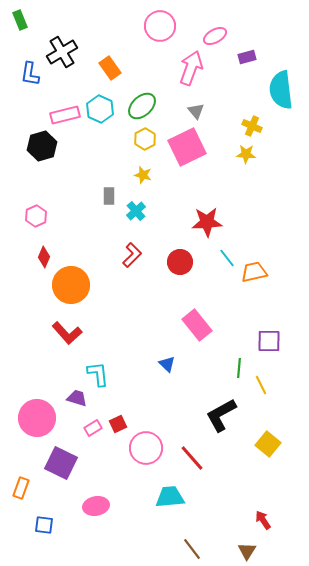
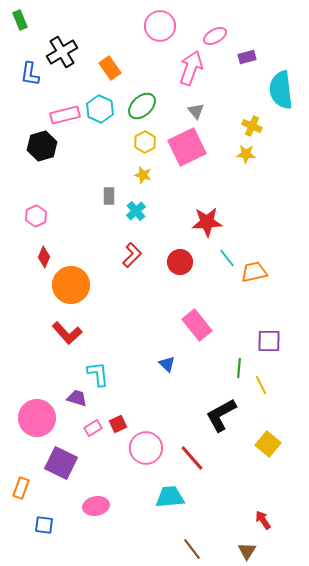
yellow hexagon at (145, 139): moved 3 px down
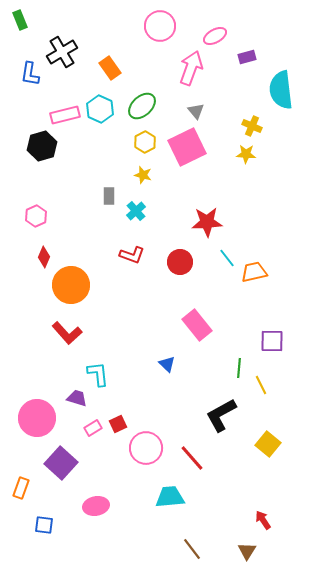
red L-shape at (132, 255): rotated 65 degrees clockwise
purple square at (269, 341): moved 3 px right
purple square at (61, 463): rotated 16 degrees clockwise
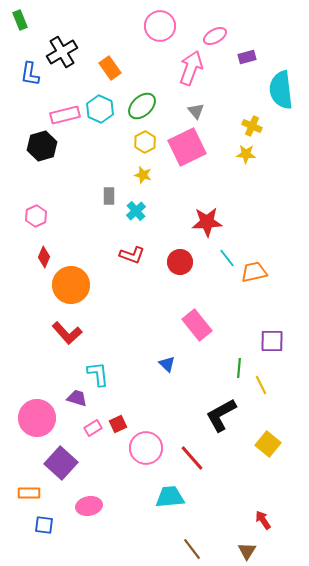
orange rectangle at (21, 488): moved 8 px right, 5 px down; rotated 70 degrees clockwise
pink ellipse at (96, 506): moved 7 px left
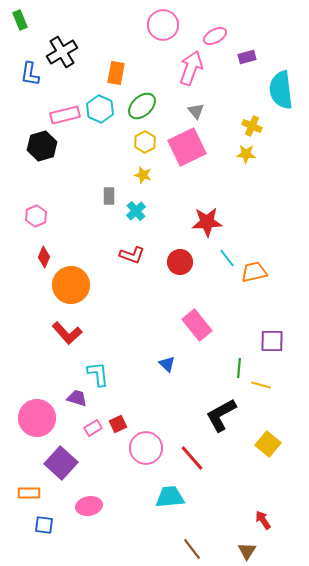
pink circle at (160, 26): moved 3 px right, 1 px up
orange rectangle at (110, 68): moved 6 px right, 5 px down; rotated 45 degrees clockwise
yellow line at (261, 385): rotated 48 degrees counterclockwise
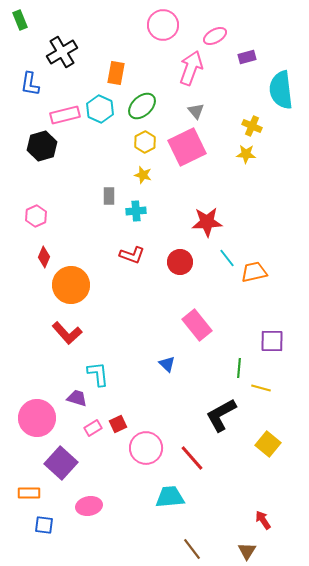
blue L-shape at (30, 74): moved 10 px down
cyan cross at (136, 211): rotated 36 degrees clockwise
yellow line at (261, 385): moved 3 px down
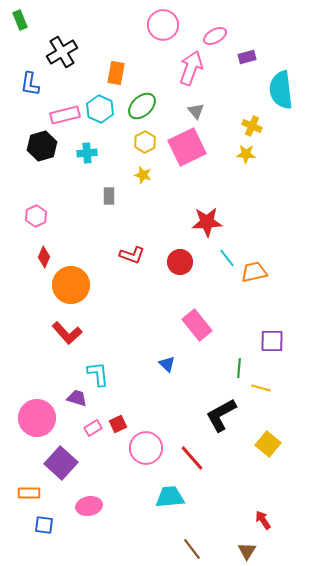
cyan cross at (136, 211): moved 49 px left, 58 px up
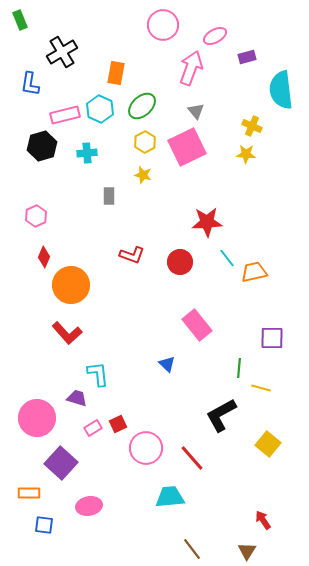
purple square at (272, 341): moved 3 px up
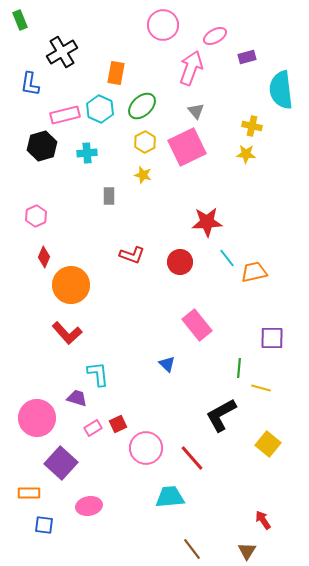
yellow cross at (252, 126): rotated 12 degrees counterclockwise
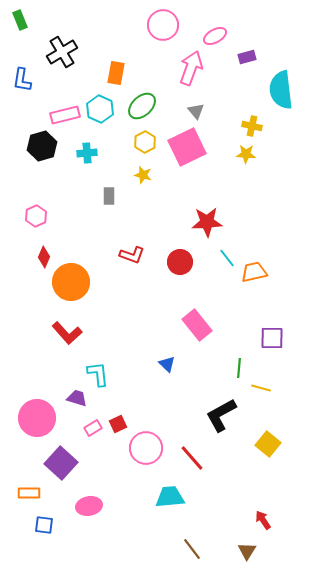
blue L-shape at (30, 84): moved 8 px left, 4 px up
orange circle at (71, 285): moved 3 px up
